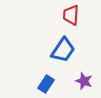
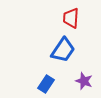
red trapezoid: moved 3 px down
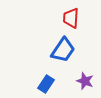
purple star: moved 1 px right
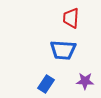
blue trapezoid: rotated 60 degrees clockwise
purple star: rotated 18 degrees counterclockwise
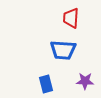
blue rectangle: rotated 48 degrees counterclockwise
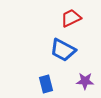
red trapezoid: rotated 60 degrees clockwise
blue trapezoid: rotated 24 degrees clockwise
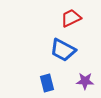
blue rectangle: moved 1 px right, 1 px up
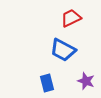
purple star: moved 1 px right; rotated 18 degrees clockwise
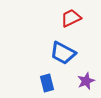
blue trapezoid: moved 3 px down
purple star: rotated 30 degrees clockwise
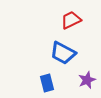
red trapezoid: moved 2 px down
purple star: moved 1 px right, 1 px up
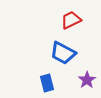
purple star: rotated 12 degrees counterclockwise
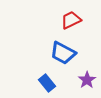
blue rectangle: rotated 24 degrees counterclockwise
